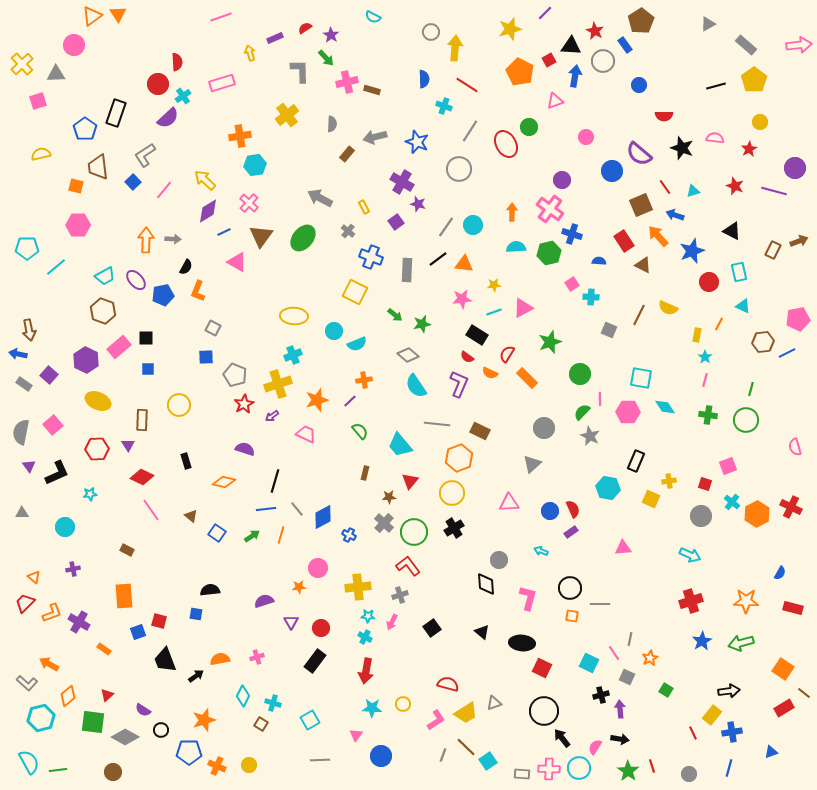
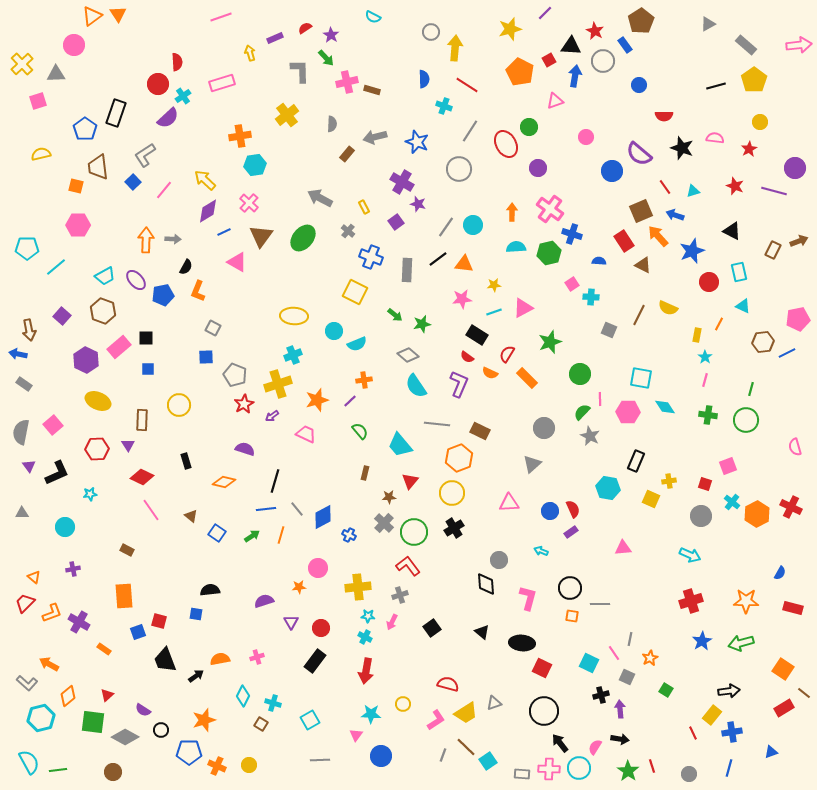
purple circle at (562, 180): moved 24 px left, 12 px up
brown square at (641, 205): moved 6 px down
purple square at (49, 375): moved 13 px right, 59 px up
cyan star at (372, 708): moved 1 px left, 6 px down
black arrow at (562, 738): moved 2 px left, 5 px down
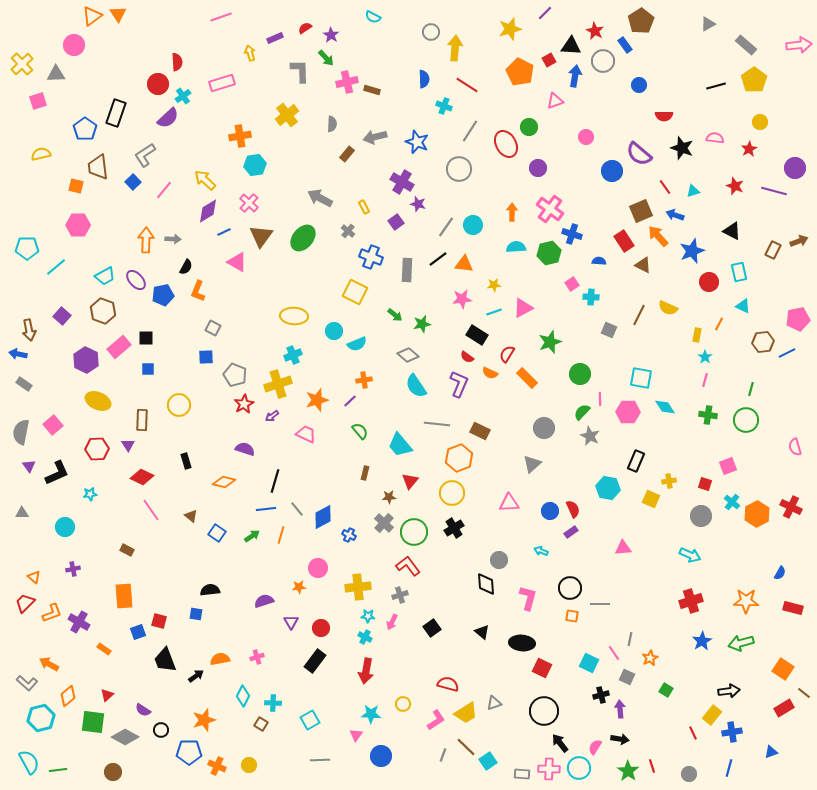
cyan cross at (273, 703): rotated 14 degrees counterclockwise
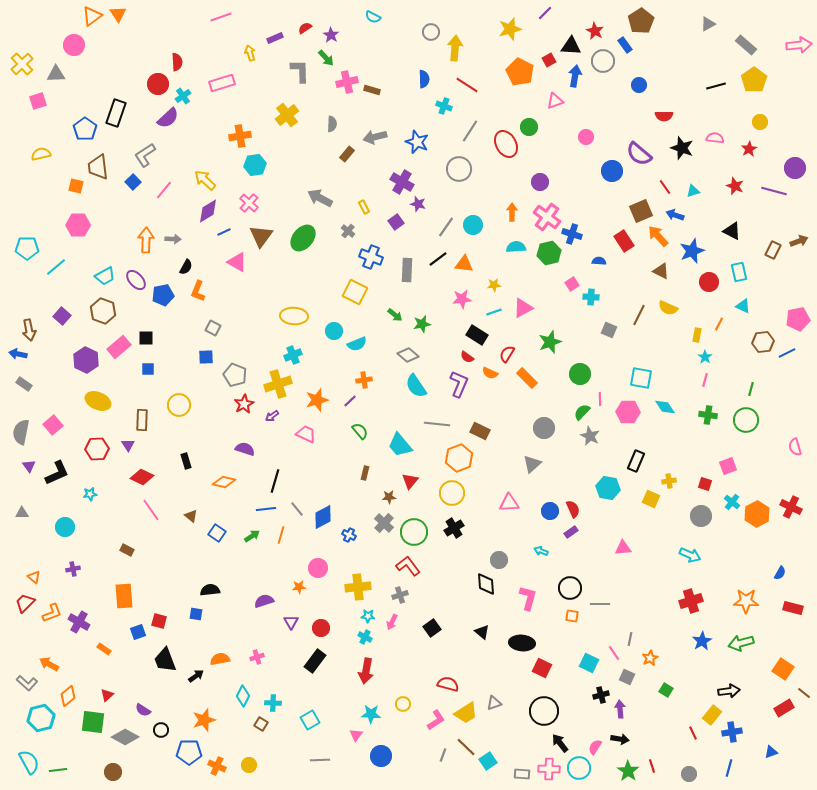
purple circle at (538, 168): moved 2 px right, 14 px down
pink cross at (550, 209): moved 3 px left, 8 px down
brown triangle at (643, 265): moved 18 px right, 6 px down
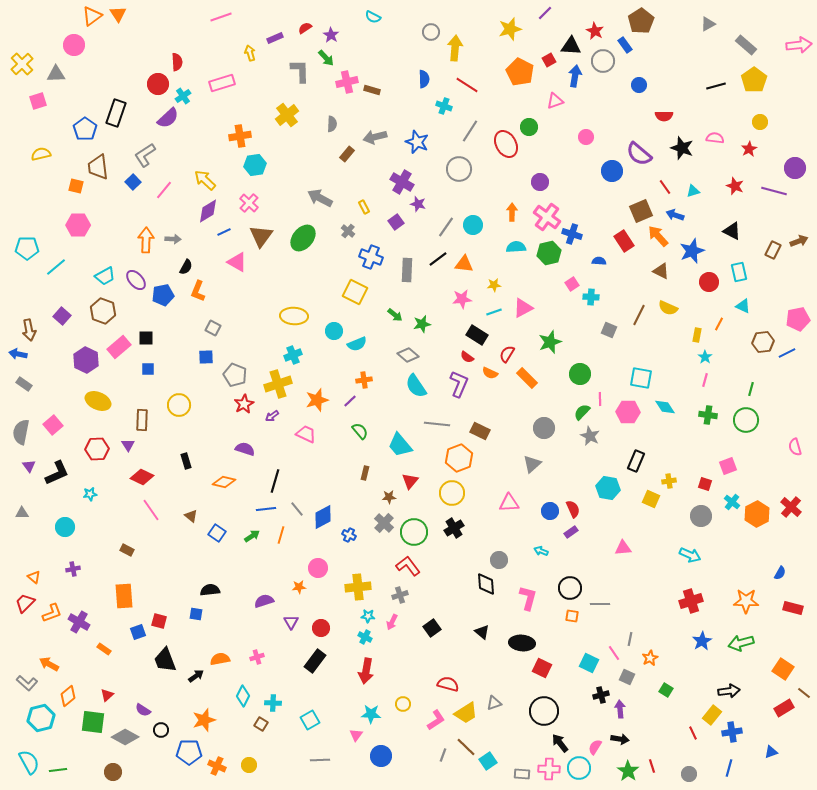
red cross at (791, 507): rotated 15 degrees clockwise
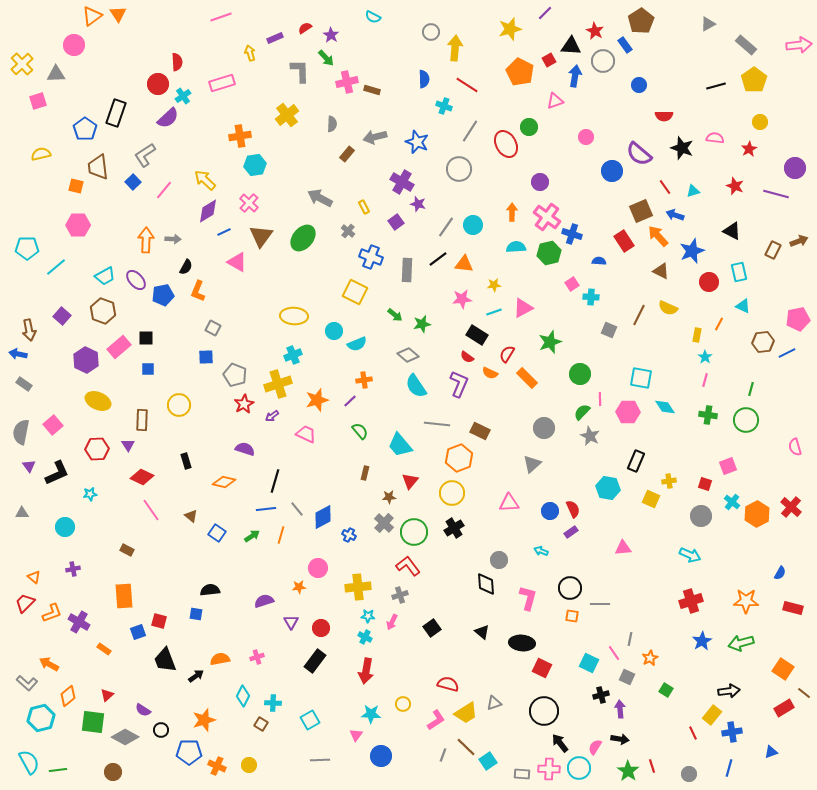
purple line at (774, 191): moved 2 px right, 3 px down
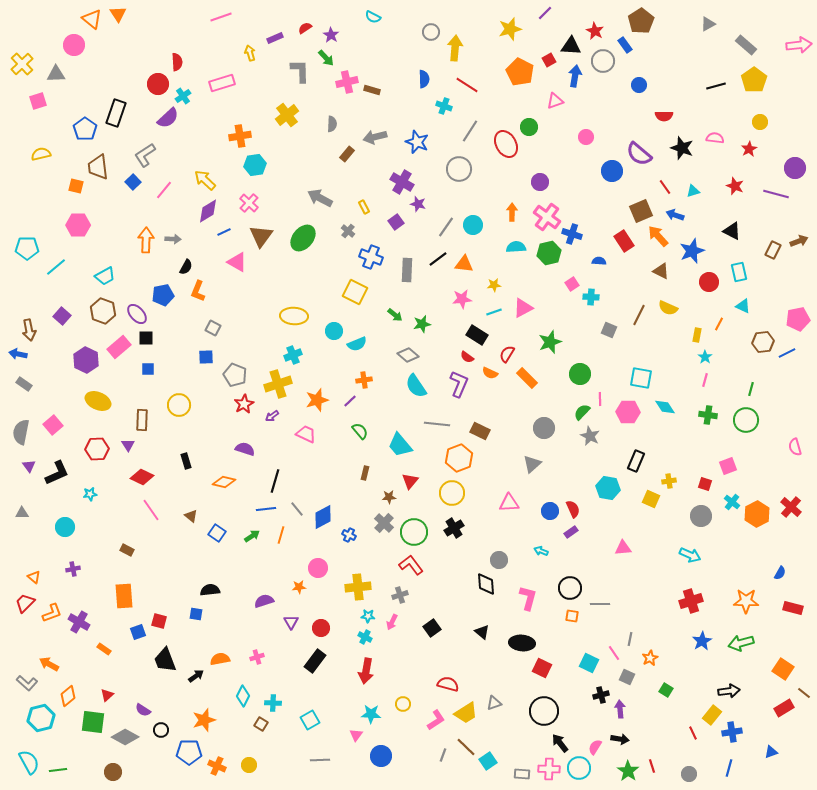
orange triangle at (92, 16): moved 3 px down; rotated 45 degrees counterclockwise
purple ellipse at (136, 280): moved 1 px right, 34 px down
red L-shape at (408, 566): moved 3 px right, 1 px up
